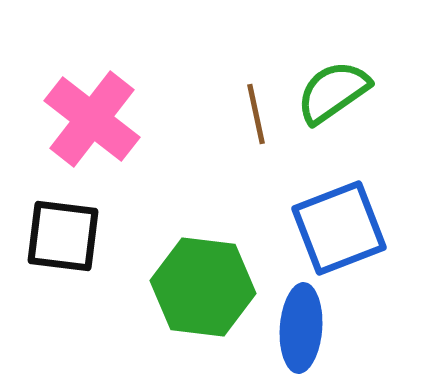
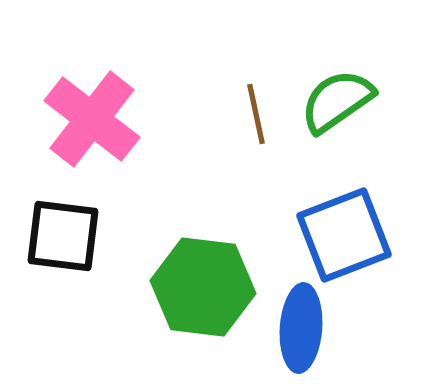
green semicircle: moved 4 px right, 9 px down
blue square: moved 5 px right, 7 px down
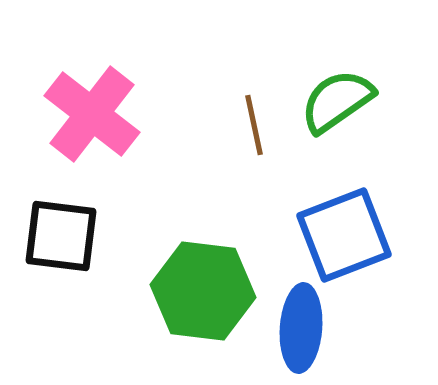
brown line: moved 2 px left, 11 px down
pink cross: moved 5 px up
black square: moved 2 px left
green hexagon: moved 4 px down
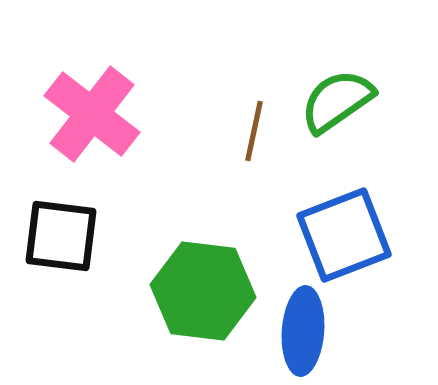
brown line: moved 6 px down; rotated 24 degrees clockwise
blue ellipse: moved 2 px right, 3 px down
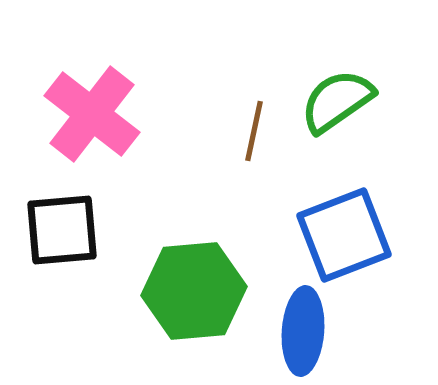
black square: moved 1 px right, 6 px up; rotated 12 degrees counterclockwise
green hexagon: moved 9 px left; rotated 12 degrees counterclockwise
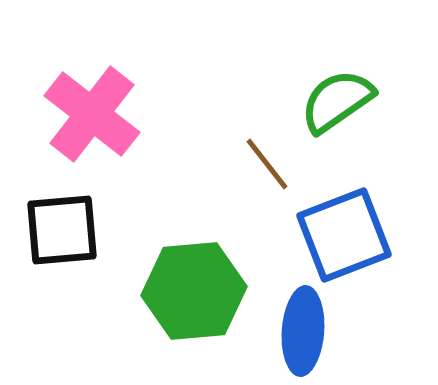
brown line: moved 13 px right, 33 px down; rotated 50 degrees counterclockwise
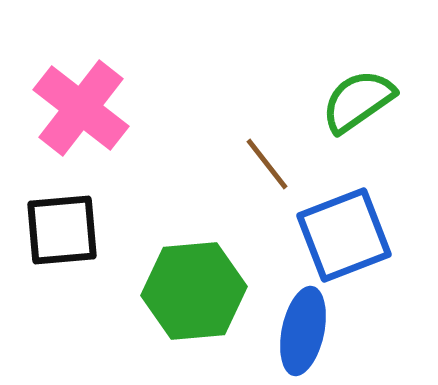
green semicircle: moved 21 px right
pink cross: moved 11 px left, 6 px up
blue ellipse: rotated 8 degrees clockwise
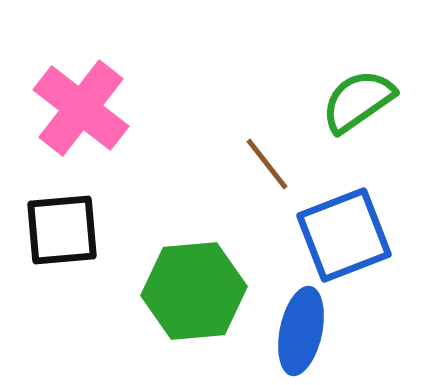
blue ellipse: moved 2 px left
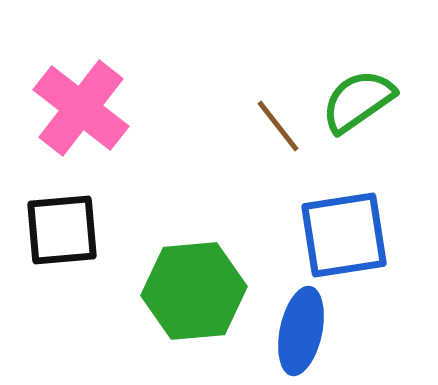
brown line: moved 11 px right, 38 px up
blue square: rotated 12 degrees clockwise
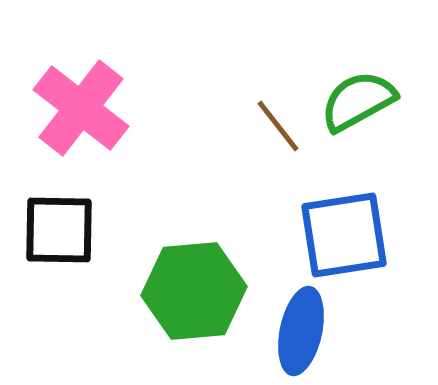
green semicircle: rotated 6 degrees clockwise
black square: moved 3 px left; rotated 6 degrees clockwise
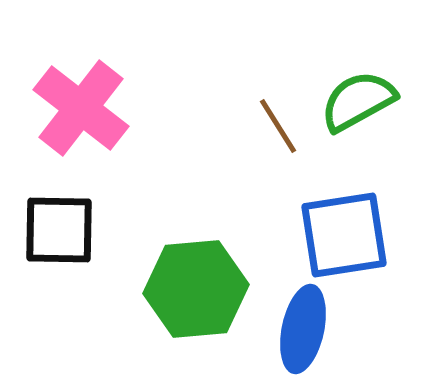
brown line: rotated 6 degrees clockwise
green hexagon: moved 2 px right, 2 px up
blue ellipse: moved 2 px right, 2 px up
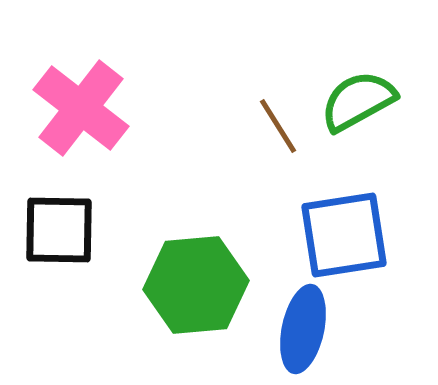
green hexagon: moved 4 px up
